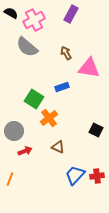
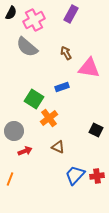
black semicircle: rotated 88 degrees clockwise
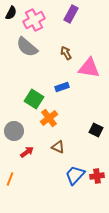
red arrow: moved 2 px right, 1 px down; rotated 16 degrees counterclockwise
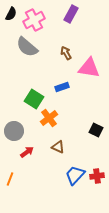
black semicircle: moved 1 px down
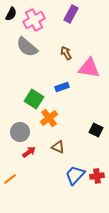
gray circle: moved 6 px right, 1 px down
red arrow: moved 2 px right
orange line: rotated 32 degrees clockwise
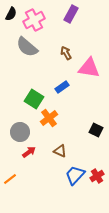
blue rectangle: rotated 16 degrees counterclockwise
brown triangle: moved 2 px right, 4 px down
red cross: rotated 24 degrees counterclockwise
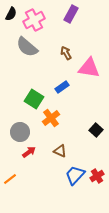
orange cross: moved 2 px right
black square: rotated 16 degrees clockwise
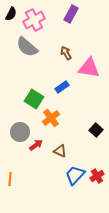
red arrow: moved 7 px right, 7 px up
orange line: rotated 48 degrees counterclockwise
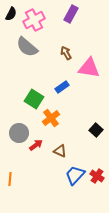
gray circle: moved 1 px left, 1 px down
red cross: rotated 24 degrees counterclockwise
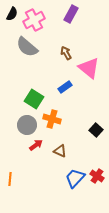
black semicircle: moved 1 px right
pink triangle: rotated 30 degrees clockwise
blue rectangle: moved 3 px right
orange cross: moved 1 px right, 1 px down; rotated 36 degrees counterclockwise
gray circle: moved 8 px right, 8 px up
blue trapezoid: moved 3 px down
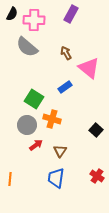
pink cross: rotated 30 degrees clockwise
brown triangle: rotated 40 degrees clockwise
blue trapezoid: moved 19 px left; rotated 35 degrees counterclockwise
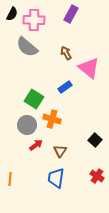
black square: moved 1 px left, 10 px down
